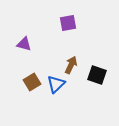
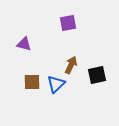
black square: rotated 30 degrees counterclockwise
brown square: rotated 30 degrees clockwise
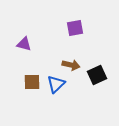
purple square: moved 7 px right, 5 px down
brown arrow: rotated 78 degrees clockwise
black square: rotated 12 degrees counterclockwise
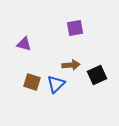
brown arrow: rotated 18 degrees counterclockwise
brown square: rotated 18 degrees clockwise
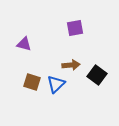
black square: rotated 30 degrees counterclockwise
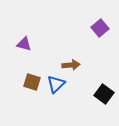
purple square: moved 25 px right; rotated 30 degrees counterclockwise
black square: moved 7 px right, 19 px down
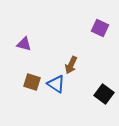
purple square: rotated 24 degrees counterclockwise
brown arrow: rotated 120 degrees clockwise
blue triangle: rotated 42 degrees counterclockwise
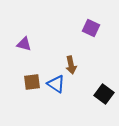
purple square: moved 9 px left
brown arrow: rotated 36 degrees counterclockwise
brown square: rotated 24 degrees counterclockwise
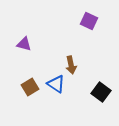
purple square: moved 2 px left, 7 px up
brown square: moved 2 px left, 5 px down; rotated 24 degrees counterclockwise
black square: moved 3 px left, 2 px up
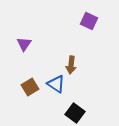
purple triangle: rotated 49 degrees clockwise
brown arrow: rotated 18 degrees clockwise
black square: moved 26 px left, 21 px down
